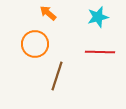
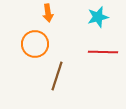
orange arrow: rotated 138 degrees counterclockwise
red line: moved 3 px right
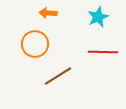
orange arrow: rotated 102 degrees clockwise
cyan star: rotated 10 degrees counterclockwise
brown line: moved 1 px right; rotated 40 degrees clockwise
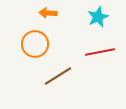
red line: moved 3 px left; rotated 12 degrees counterclockwise
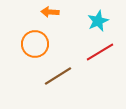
orange arrow: moved 2 px right, 1 px up
cyan star: moved 4 px down
red line: rotated 20 degrees counterclockwise
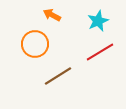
orange arrow: moved 2 px right, 3 px down; rotated 24 degrees clockwise
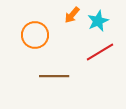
orange arrow: moved 20 px right; rotated 78 degrees counterclockwise
orange circle: moved 9 px up
brown line: moved 4 px left; rotated 32 degrees clockwise
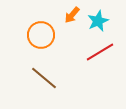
orange circle: moved 6 px right
brown line: moved 10 px left, 2 px down; rotated 40 degrees clockwise
